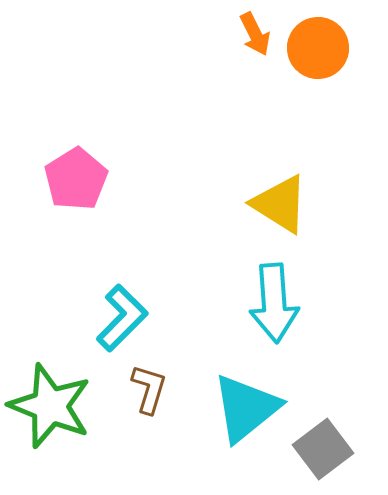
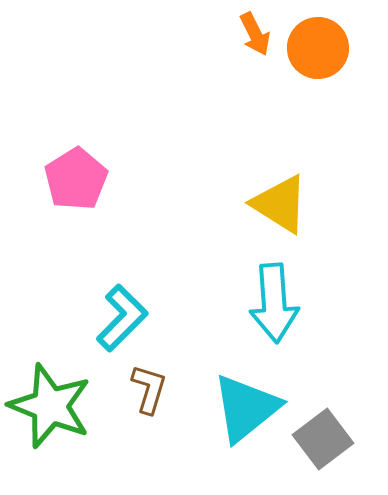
gray square: moved 10 px up
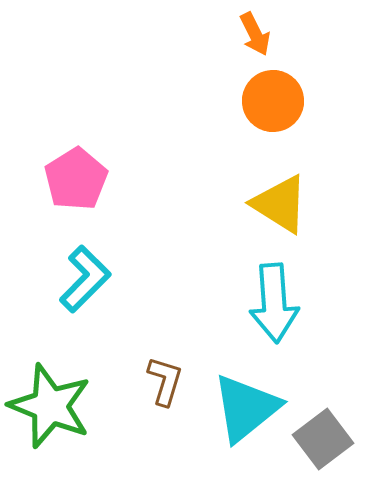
orange circle: moved 45 px left, 53 px down
cyan L-shape: moved 37 px left, 39 px up
brown L-shape: moved 16 px right, 8 px up
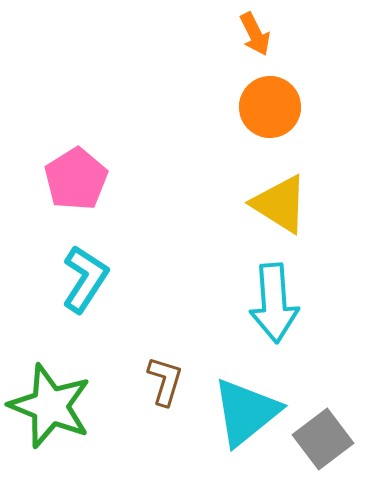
orange circle: moved 3 px left, 6 px down
cyan L-shape: rotated 12 degrees counterclockwise
cyan triangle: moved 4 px down
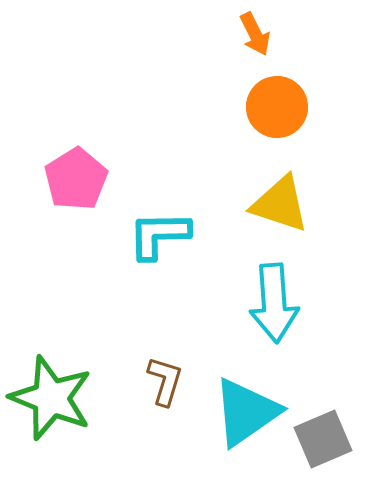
orange circle: moved 7 px right
yellow triangle: rotated 14 degrees counterclockwise
cyan L-shape: moved 74 px right, 44 px up; rotated 124 degrees counterclockwise
green star: moved 1 px right, 8 px up
cyan triangle: rotated 4 degrees clockwise
gray square: rotated 14 degrees clockwise
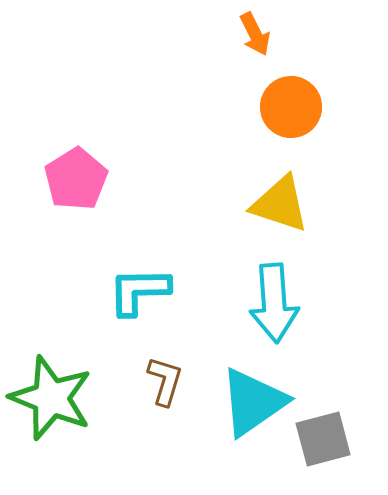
orange circle: moved 14 px right
cyan L-shape: moved 20 px left, 56 px down
cyan triangle: moved 7 px right, 10 px up
gray square: rotated 8 degrees clockwise
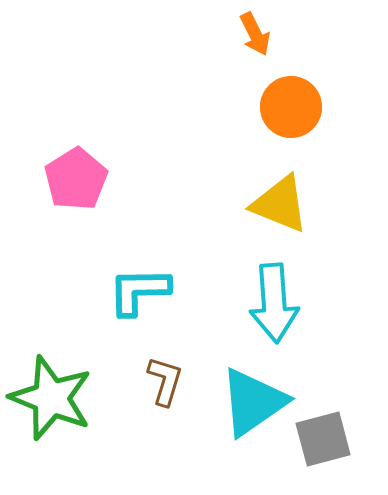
yellow triangle: rotated 4 degrees clockwise
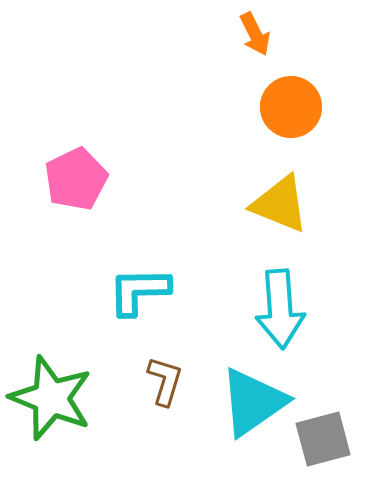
pink pentagon: rotated 6 degrees clockwise
cyan arrow: moved 6 px right, 6 px down
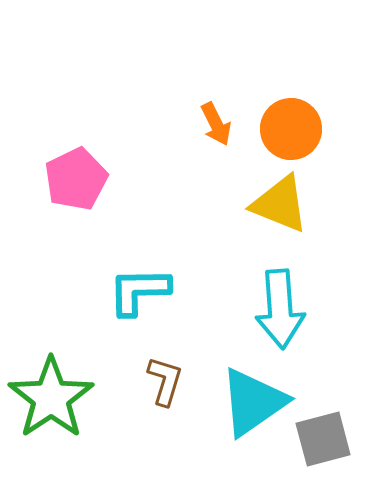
orange arrow: moved 39 px left, 90 px down
orange circle: moved 22 px down
green star: rotated 16 degrees clockwise
